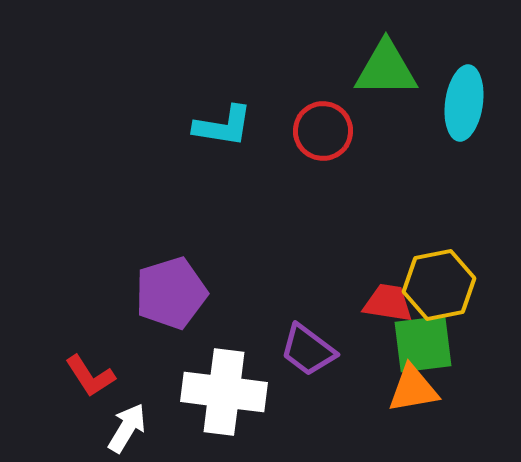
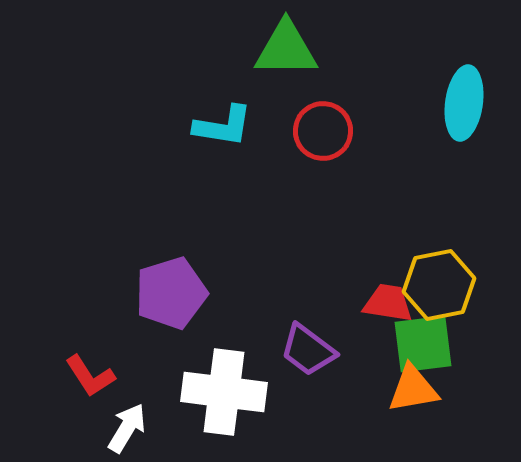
green triangle: moved 100 px left, 20 px up
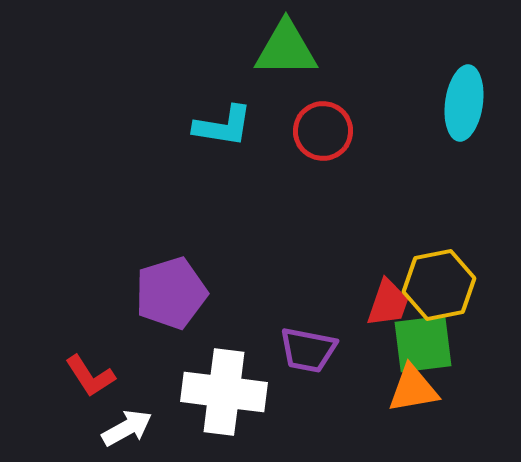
red trapezoid: rotated 100 degrees clockwise
purple trapezoid: rotated 26 degrees counterclockwise
white arrow: rotated 30 degrees clockwise
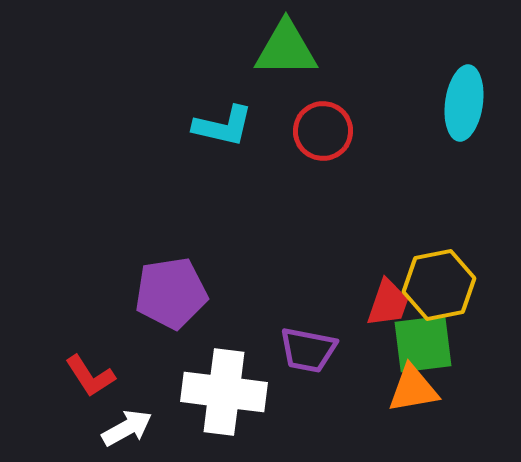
cyan L-shape: rotated 4 degrees clockwise
purple pentagon: rotated 8 degrees clockwise
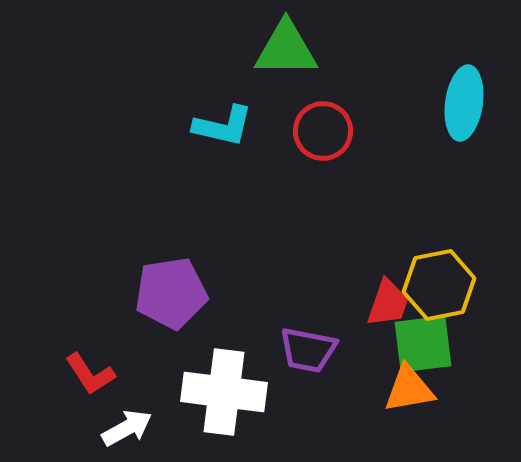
red L-shape: moved 2 px up
orange triangle: moved 4 px left
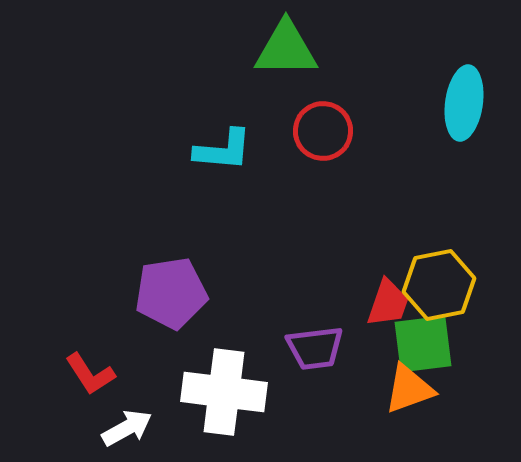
cyan L-shape: moved 24 px down; rotated 8 degrees counterclockwise
purple trapezoid: moved 7 px right, 2 px up; rotated 18 degrees counterclockwise
orange triangle: rotated 10 degrees counterclockwise
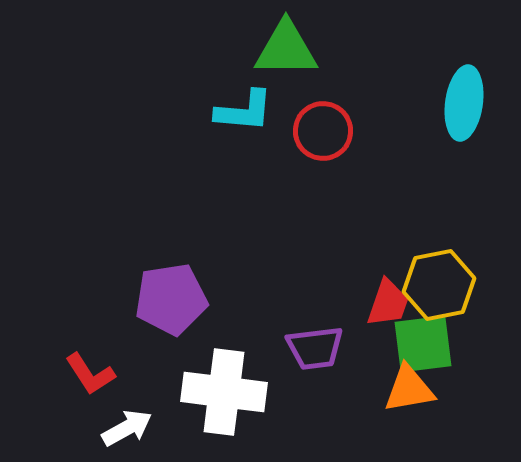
cyan L-shape: moved 21 px right, 39 px up
purple pentagon: moved 6 px down
orange triangle: rotated 10 degrees clockwise
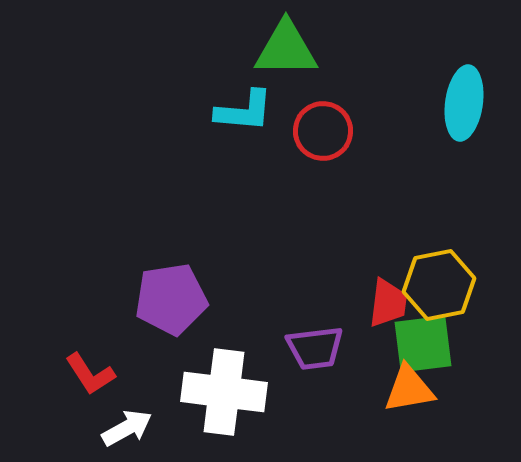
red trapezoid: rotated 12 degrees counterclockwise
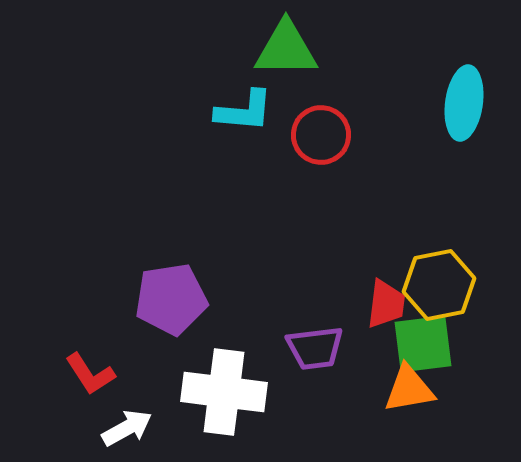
red circle: moved 2 px left, 4 px down
red trapezoid: moved 2 px left, 1 px down
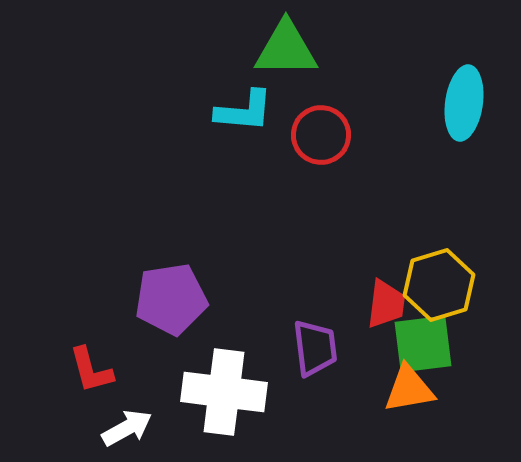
yellow hexagon: rotated 6 degrees counterclockwise
purple trapezoid: rotated 90 degrees counterclockwise
red L-shape: moved 1 px right, 4 px up; rotated 18 degrees clockwise
